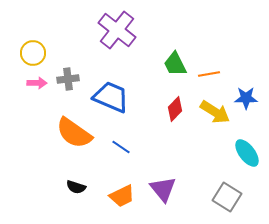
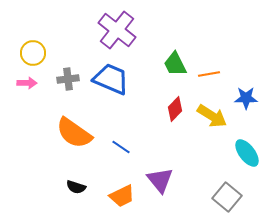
pink arrow: moved 10 px left
blue trapezoid: moved 18 px up
yellow arrow: moved 3 px left, 4 px down
purple triangle: moved 3 px left, 9 px up
gray square: rotated 8 degrees clockwise
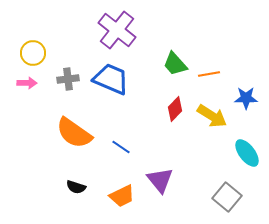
green trapezoid: rotated 16 degrees counterclockwise
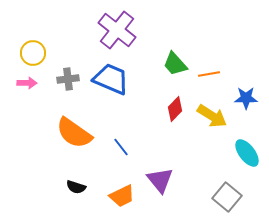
blue line: rotated 18 degrees clockwise
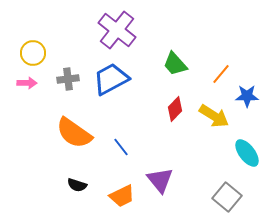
orange line: moved 12 px right; rotated 40 degrees counterclockwise
blue trapezoid: rotated 51 degrees counterclockwise
blue star: moved 1 px right, 2 px up
yellow arrow: moved 2 px right
black semicircle: moved 1 px right, 2 px up
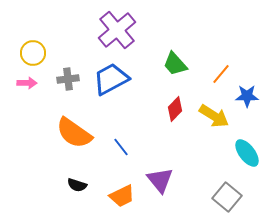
purple cross: rotated 12 degrees clockwise
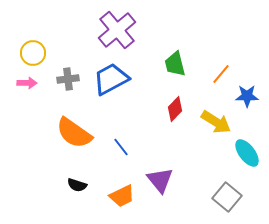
green trapezoid: rotated 28 degrees clockwise
yellow arrow: moved 2 px right, 6 px down
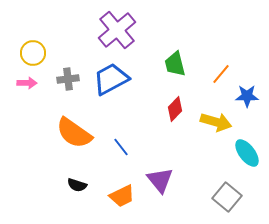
yellow arrow: rotated 16 degrees counterclockwise
